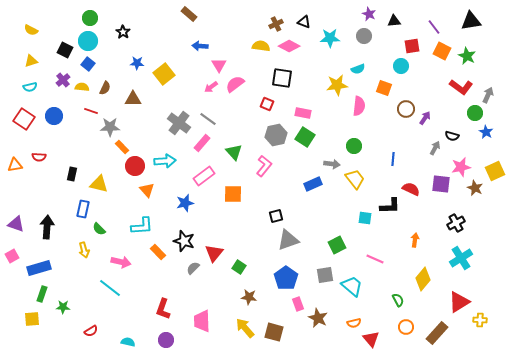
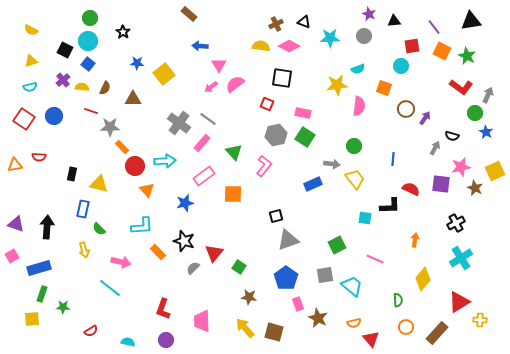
green semicircle at (398, 300): rotated 24 degrees clockwise
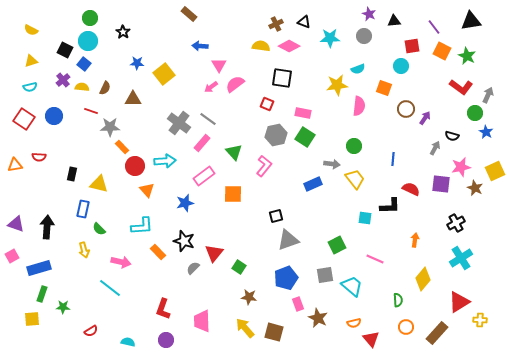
blue square at (88, 64): moved 4 px left
blue pentagon at (286, 278): rotated 15 degrees clockwise
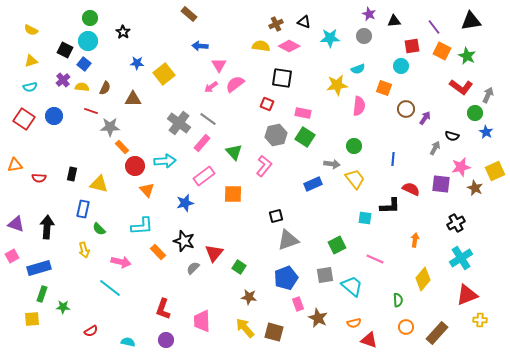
red semicircle at (39, 157): moved 21 px down
red triangle at (459, 302): moved 8 px right, 7 px up; rotated 10 degrees clockwise
red triangle at (371, 339): moved 2 px left, 1 px down; rotated 30 degrees counterclockwise
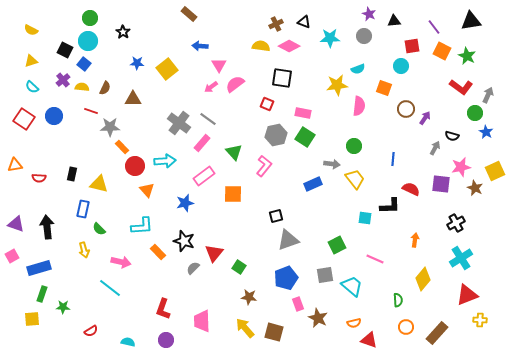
yellow square at (164, 74): moved 3 px right, 5 px up
cyan semicircle at (30, 87): moved 2 px right; rotated 56 degrees clockwise
black arrow at (47, 227): rotated 10 degrees counterclockwise
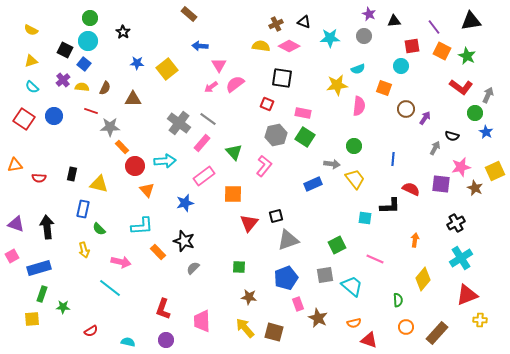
red triangle at (214, 253): moved 35 px right, 30 px up
green square at (239, 267): rotated 32 degrees counterclockwise
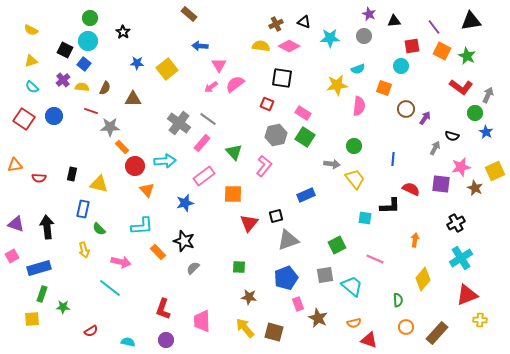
pink rectangle at (303, 113): rotated 21 degrees clockwise
blue rectangle at (313, 184): moved 7 px left, 11 px down
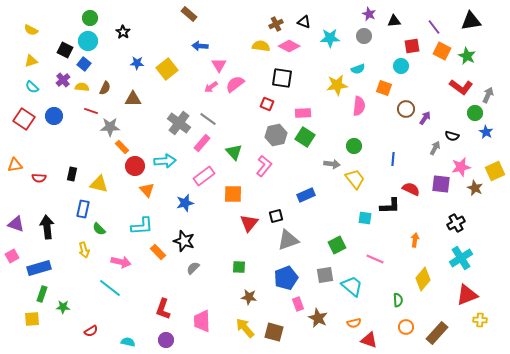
pink rectangle at (303, 113): rotated 35 degrees counterclockwise
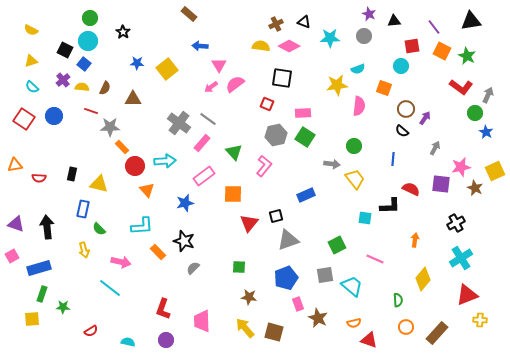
black semicircle at (452, 136): moved 50 px left, 5 px up; rotated 24 degrees clockwise
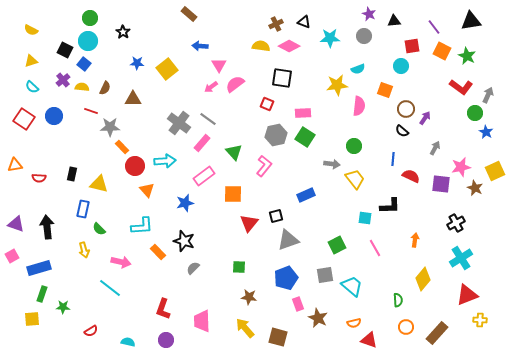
orange square at (384, 88): moved 1 px right, 2 px down
red semicircle at (411, 189): moved 13 px up
pink line at (375, 259): moved 11 px up; rotated 36 degrees clockwise
brown square at (274, 332): moved 4 px right, 5 px down
